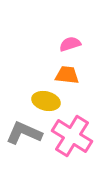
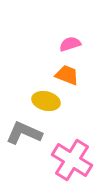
orange trapezoid: rotated 15 degrees clockwise
pink cross: moved 24 px down
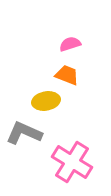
yellow ellipse: rotated 24 degrees counterclockwise
pink cross: moved 2 px down
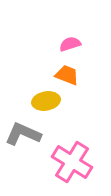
gray L-shape: moved 1 px left, 1 px down
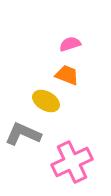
yellow ellipse: rotated 40 degrees clockwise
pink cross: rotated 33 degrees clockwise
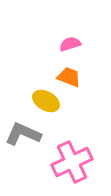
orange trapezoid: moved 2 px right, 2 px down
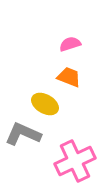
yellow ellipse: moved 1 px left, 3 px down
pink cross: moved 3 px right, 1 px up
